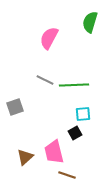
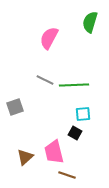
black square: rotated 32 degrees counterclockwise
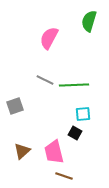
green semicircle: moved 1 px left, 1 px up
gray square: moved 1 px up
brown triangle: moved 3 px left, 6 px up
brown line: moved 3 px left, 1 px down
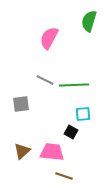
gray square: moved 6 px right, 2 px up; rotated 12 degrees clockwise
black square: moved 4 px left, 1 px up
pink trapezoid: moved 2 px left; rotated 110 degrees clockwise
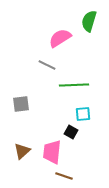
pink semicircle: moved 11 px right; rotated 30 degrees clockwise
gray line: moved 2 px right, 15 px up
pink trapezoid: rotated 90 degrees counterclockwise
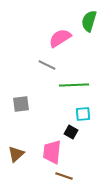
brown triangle: moved 6 px left, 3 px down
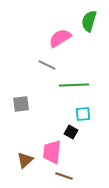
brown triangle: moved 9 px right, 6 px down
